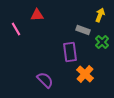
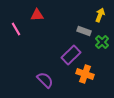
gray rectangle: moved 1 px right, 1 px down
purple rectangle: moved 1 px right, 3 px down; rotated 54 degrees clockwise
orange cross: rotated 24 degrees counterclockwise
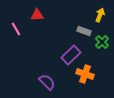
purple semicircle: moved 2 px right, 2 px down
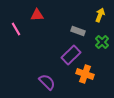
gray rectangle: moved 6 px left
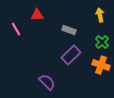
yellow arrow: rotated 32 degrees counterclockwise
gray rectangle: moved 9 px left, 1 px up
orange cross: moved 16 px right, 9 px up
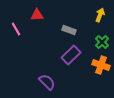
yellow arrow: rotated 32 degrees clockwise
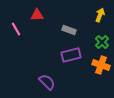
purple rectangle: rotated 30 degrees clockwise
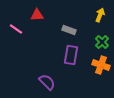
pink line: rotated 24 degrees counterclockwise
purple rectangle: rotated 66 degrees counterclockwise
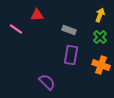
green cross: moved 2 px left, 5 px up
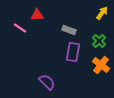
yellow arrow: moved 2 px right, 2 px up; rotated 16 degrees clockwise
pink line: moved 4 px right, 1 px up
green cross: moved 1 px left, 4 px down
purple rectangle: moved 2 px right, 3 px up
orange cross: rotated 18 degrees clockwise
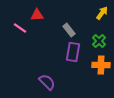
gray rectangle: rotated 32 degrees clockwise
orange cross: rotated 36 degrees counterclockwise
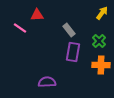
purple semicircle: rotated 48 degrees counterclockwise
